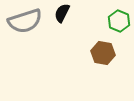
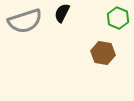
green hexagon: moved 1 px left, 3 px up
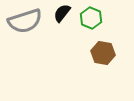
black semicircle: rotated 12 degrees clockwise
green hexagon: moved 27 px left
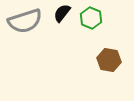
brown hexagon: moved 6 px right, 7 px down
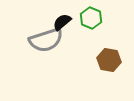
black semicircle: moved 9 px down; rotated 12 degrees clockwise
gray semicircle: moved 21 px right, 19 px down
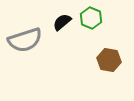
gray semicircle: moved 21 px left
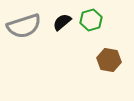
green hexagon: moved 2 px down; rotated 20 degrees clockwise
gray semicircle: moved 1 px left, 14 px up
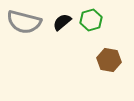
gray semicircle: moved 4 px up; rotated 32 degrees clockwise
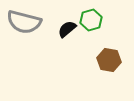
black semicircle: moved 5 px right, 7 px down
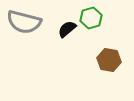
green hexagon: moved 2 px up
